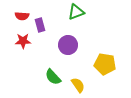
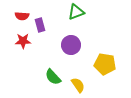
purple circle: moved 3 px right
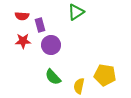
green triangle: rotated 12 degrees counterclockwise
purple circle: moved 20 px left
yellow pentagon: moved 11 px down
yellow semicircle: moved 1 px right, 1 px down; rotated 133 degrees counterclockwise
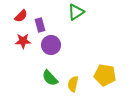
red semicircle: moved 1 px left; rotated 48 degrees counterclockwise
green semicircle: moved 3 px left, 1 px down
yellow semicircle: moved 6 px left, 2 px up
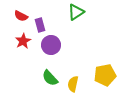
red semicircle: rotated 72 degrees clockwise
red star: rotated 28 degrees counterclockwise
yellow pentagon: rotated 20 degrees counterclockwise
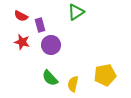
red star: moved 1 px left, 1 px down; rotated 28 degrees counterclockwise
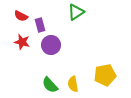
green semicircle: moved 7 px down
yellow semicircle: rotated 21 degrees counterclockwise
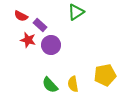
purple rectangle: rotated 32 degrees counterclockwise
red star: moved 6 px right, 2 px up
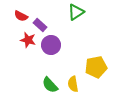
yellow pentagon: moved 9 px left, 8 px up
